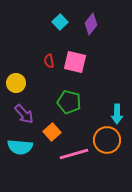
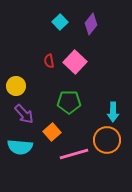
pink square: rotated 30 degrees clockwise
yellow circle: moved 3 px down
green pentagon: rotated 15 degrees counterclockwise
cyan arrow: moved 4 px left, 2 px up
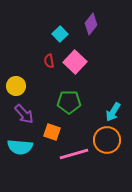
cyan square: moved 12 px down
cyan arrow: rotated 30 degrees clockwise
orange square: rotated 30 degrees counterclockwise
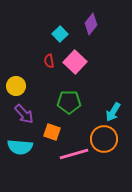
orange circle: moved 3 px left, 1 px up
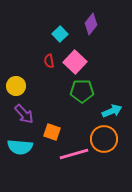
green pentagon: moved 13 px right, 11 px up
cyan arrow: moved 1 px left, 1 px up; rotated 144 degrees counterclockwise
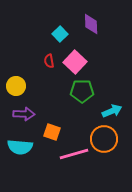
purple diamond: rotated 40 degrees counterclockwise
purple arrow: rotated 45 degrees counterclockwise
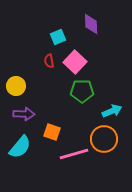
cyan square: moved 2 px left, 3 px down; rotated 21 degrees clockwise
cyan semicircle: rotated 55 degrees counterclockwise
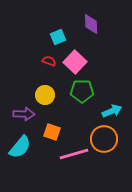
red semicircle: rotated 120 degrees clockwise
yellow circle: moved 29 px right, 9 px down
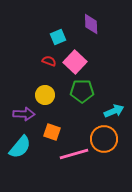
cyan arrow: moved 2 px right
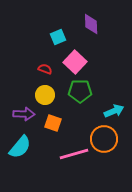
red semicircle: moved 4 px left, 8 px down
green pentagon: moved 2 px left
orange square: moved 1 px right, 9 px up
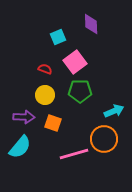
pink square: rotated 10 degrees clockwise
purple arrow: moved 3 px down
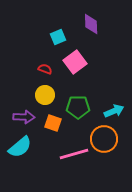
green pentagon: moved 2 px left, 16 px down
cyan semicircle: rotated 10 degrees clockwise
